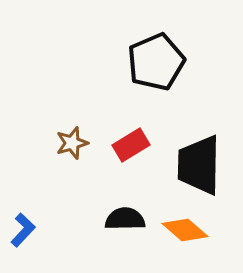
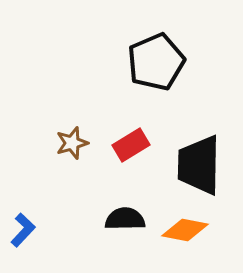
orange diamond: rotated 30 degrees counterclockwise
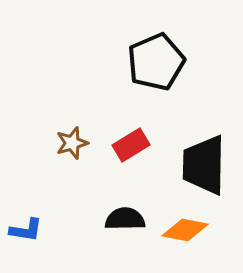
black trapezoid: moved 5 px right
blue L-shape: moved 3 px right; rotated 56 degrees clockwise
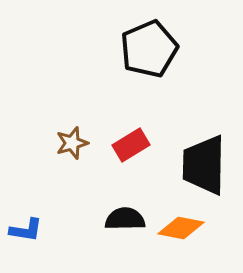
black pentagon: moved 7 px left, 13 px up
orange diamond: moved 4 px left, 2 px up
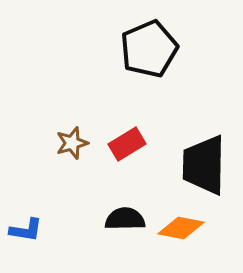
red rectangle: moved 4 px left, 1 px up
